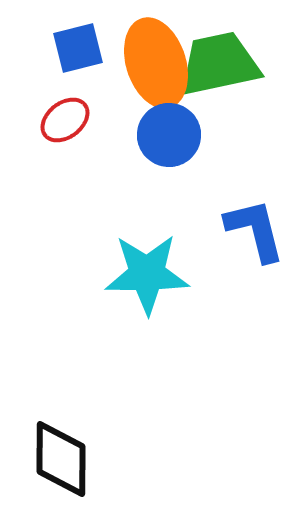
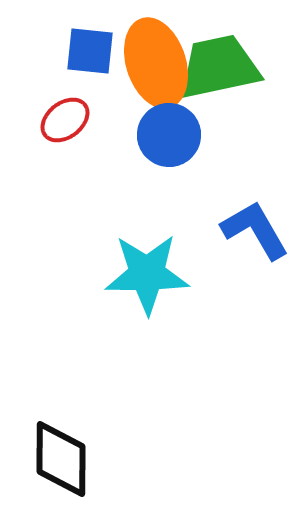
blue square: moved 12 px right, 3 px down; rotated 20 degrees clockwise
green trapezoid: moved 3 px down
blue L-shape: rotated 16 degrees counterclockwise
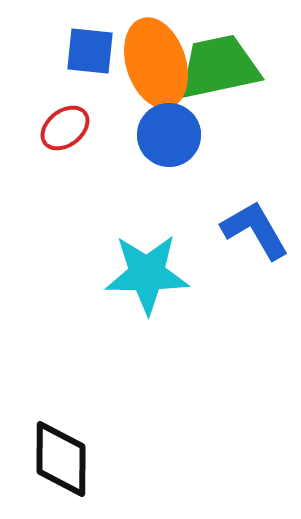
red ellipse: moved 8 px down
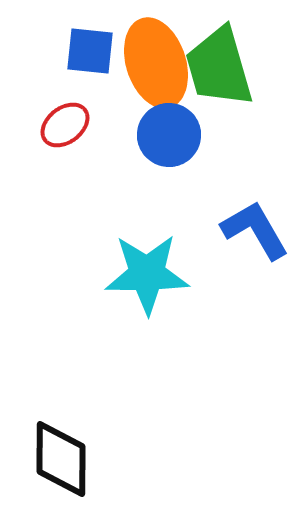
green trapezoid: rotated 94 degrees counterclockwise
red ellipse: moved 3 px up
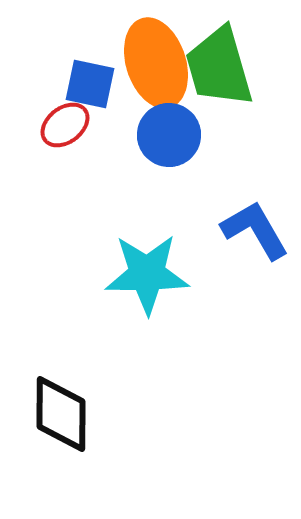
blue square: moved 33 px down; rotated 6 degrees clockwise
black diamond: moved 45 px up
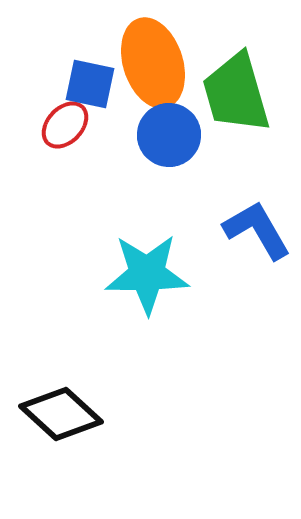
orange ellipse: moved 3 px left
green trapezoid: moved 17 px right, 26 px down
red ellipse: rotated 9 degrees counterclockwise
blue L-shape: moved 2 px right
black diamond: rotated 48 degrees counterclockwise
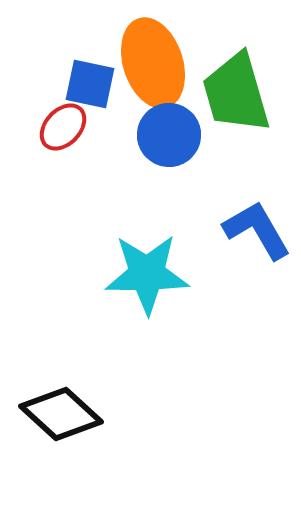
red ellipse: moved 2 px left, 2 px down
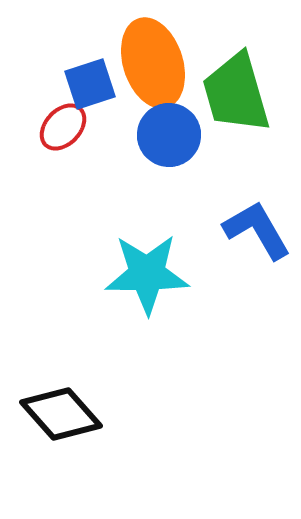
blue square: rotated 30 degrees counterclockwise
black diamond: rotated 6 degrees clockwise
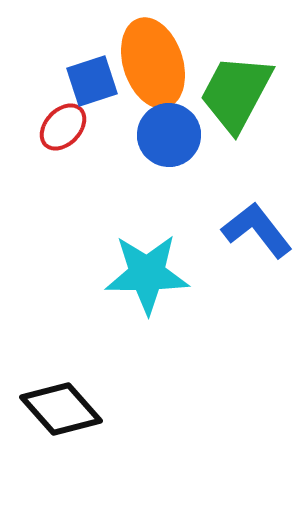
blue square: moved 2 px right, 3 px up
green trapezoid: rotated 44 degrees clockwise
blue L-shape: rotated 8 degrees counterclockwise
black diamond: moved 5 px up
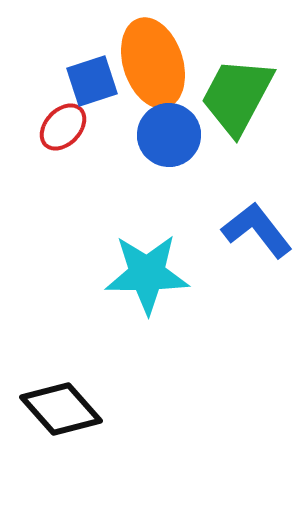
green trapezoid: moved 1 px right, 3 px down
